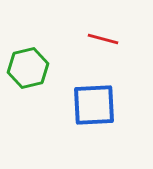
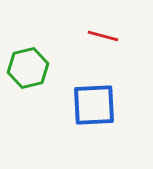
red line: moved 3 px up
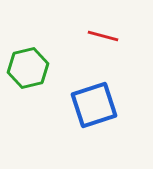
blue square: rotated 15 degrees counterclockwise
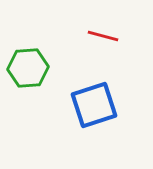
green hexagon: rotated 9 degrees clockwise
